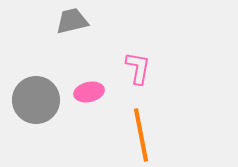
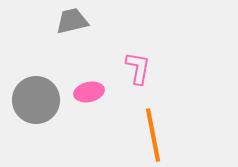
orange line: moved 12 px right
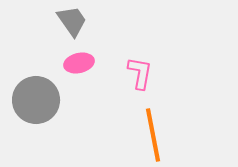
gray trapezoid: rotated 68 degrees clockwise
pink L-shape: moved 2 px right, 5 px down
pink ellipse: moved 10 px left, 29 px up
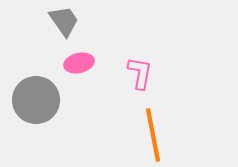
gray trapezoid: moved 8 px left
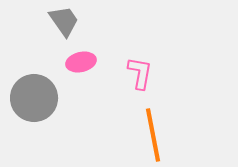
pink ellipse: moved 2 px right, 1 px up
gray circle: moved 2 px left, 2 px up
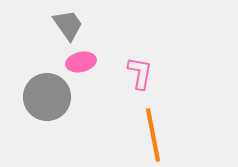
gray trapezoid: moved 4 px right, 4 px down
gray circle: moved 13 px right, 1 px up
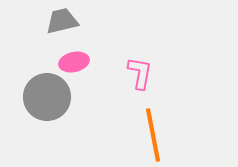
gray trapezoid: moved 6 px left, 4 px up; rotated 68 degrees counterclockwise
pink ellipse: moved 7 px left
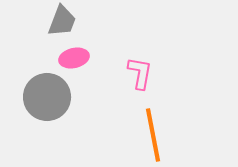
gray trapezoid: rotated 124 degrees clockwise
pink ellipse: moved 4 px up
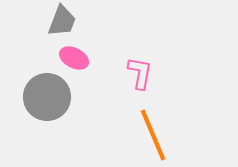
pink ellipse: rotated 40 degrees clockwise
orange line: rotated 12 degrees counterclockwise
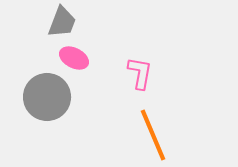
gray trapezoid: moved 1 px down
